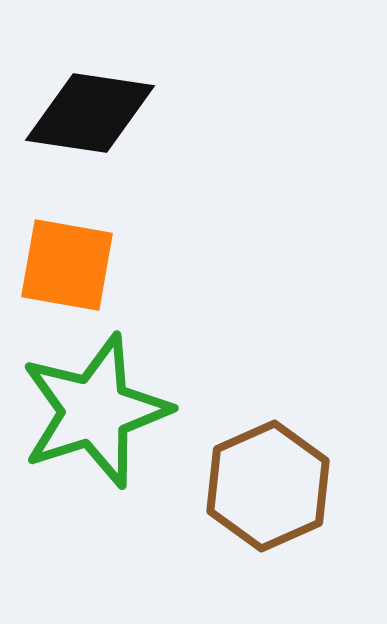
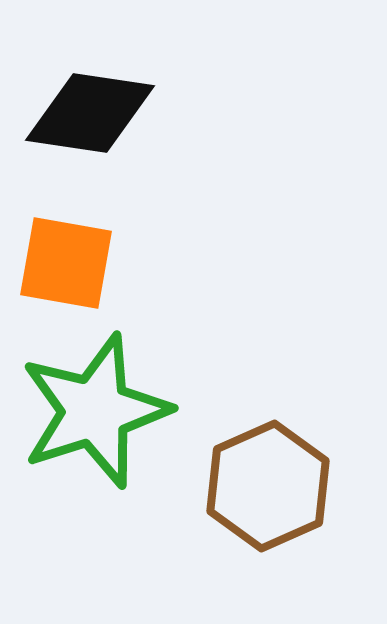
orange square: moved 1 px left, 2 px up
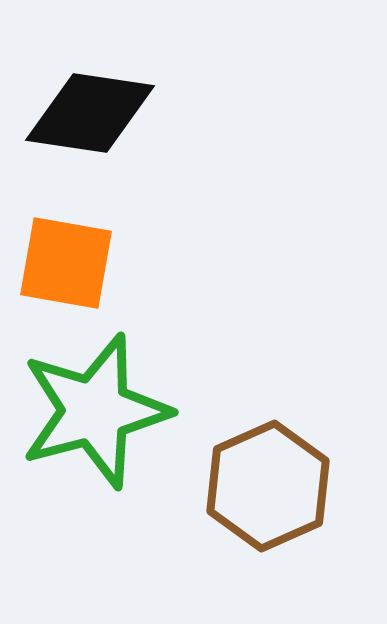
green star: rotated 3 degrees clockwise
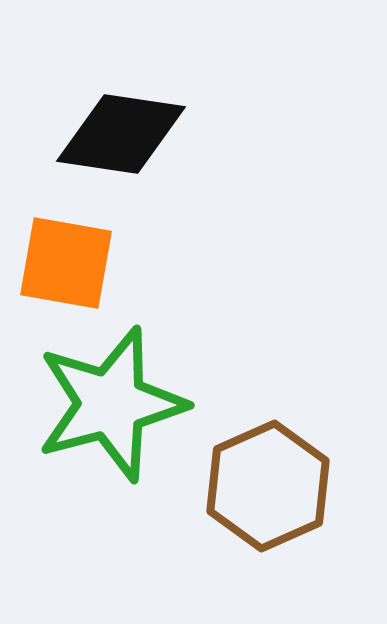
black diamond: moved 31 px right, 21 px down
green star: moved 16 px right, 7 px up
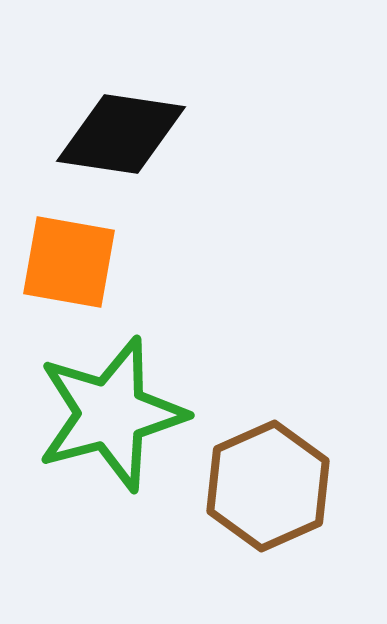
orange square: moved 3 px right, 1 px up
green star: moved 10 px down
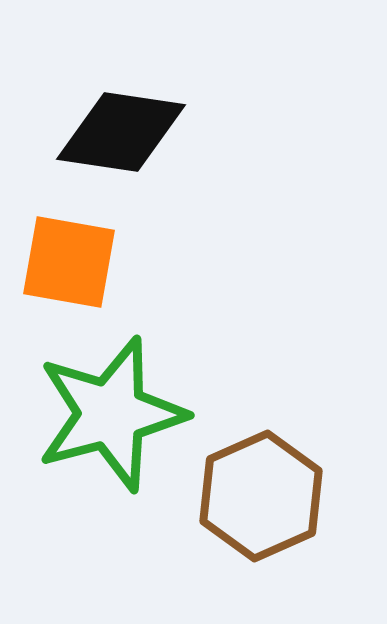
black diamond: moved 2 px up
brown hexagon: moved 7 px left, 10 px down
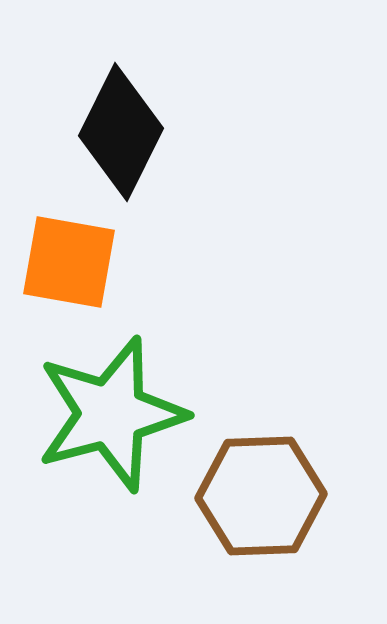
black diamond: rotated 72 degrees counterclockwise
brown hexagon: rotated 22 degrees clockwise
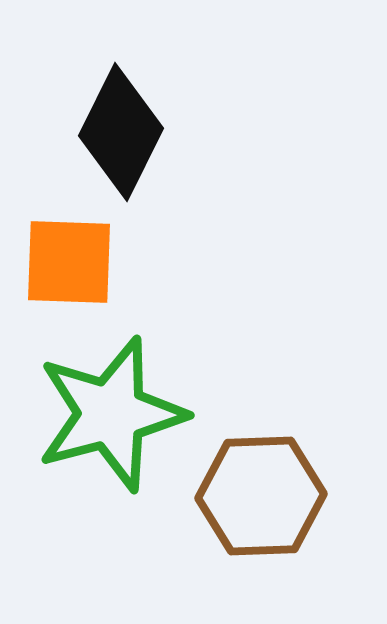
orange square: rotated 8 degrees counterclockwise
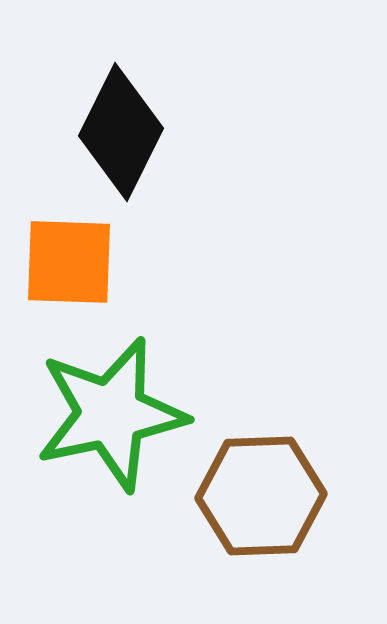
green star: rotated 3 degrees clockwise
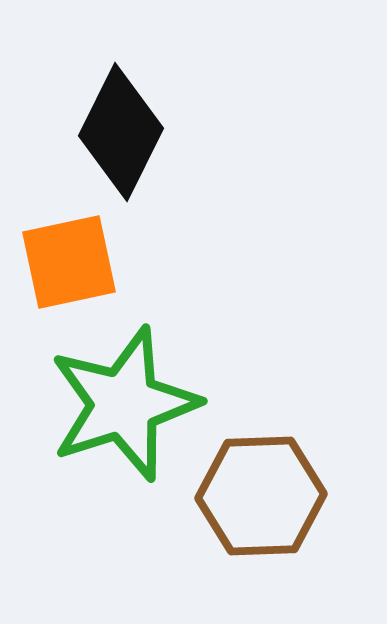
orange square: rotated 14 degrees counterclockwise
green star: moved 13 px right, 10 px up; rotated 6 degrees counterclockwise
